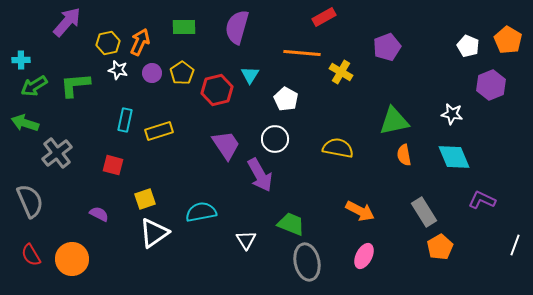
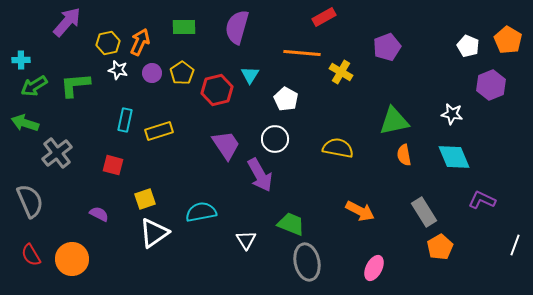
pink ellipse at (364, 256): moved 10 px right, 12 px down
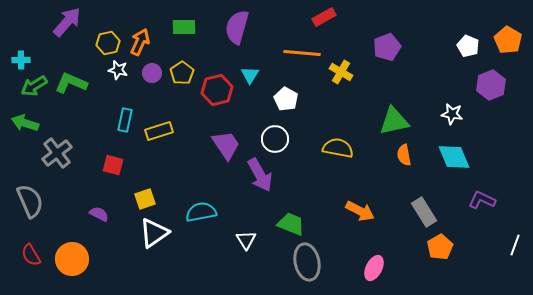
green L-shape at (75, 85): moved 4 px left, 2 px up; rotated 28 degrees clockwise
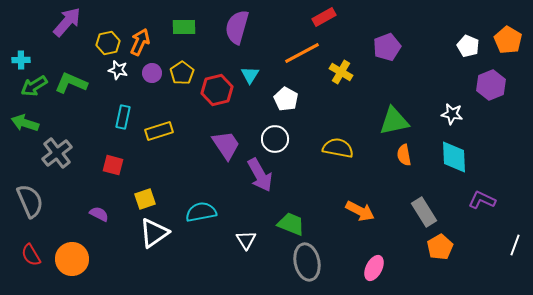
orange line at (302, 53): rotated 33 degrees counterclockwise
cyan rectangle at (125, 120): moved 2 px left, 3 px up
cyan diamond at (454, 157): rotated 20 degrees clockwise
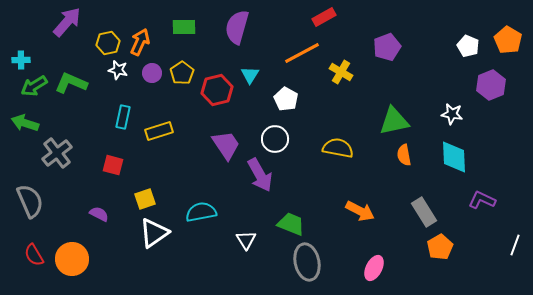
red semicircle at (31, 255): moved 3 px right
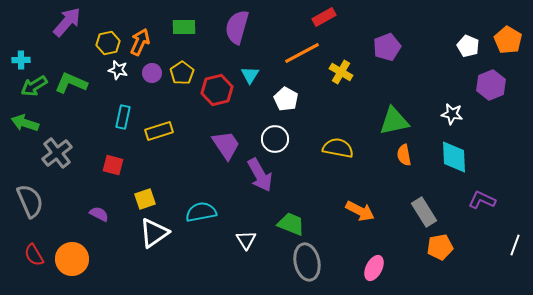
orange pentagon at (440, 247): rotated 20 degrees clockwise
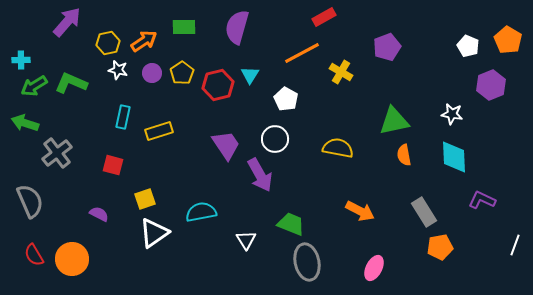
orange arrow at (140, 42): moved 4 px right, 1 px up; rotated 32 degrees clockwise
red hexagon at (217, 90): moved 1 px right, 5 px up
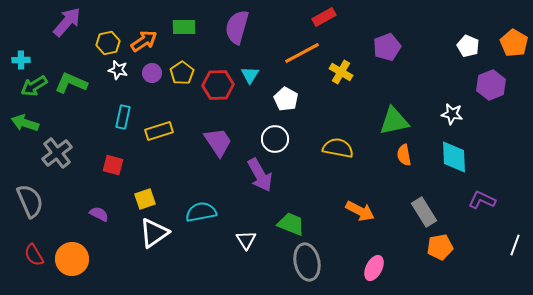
orange pentagon at (508, 40): moved 6 px right, 3 px down
red hexagon at (218, 85): rotated 12 degrees clockwise
purple trapezoid at (226, 145): moved 8 px left, 3 px up
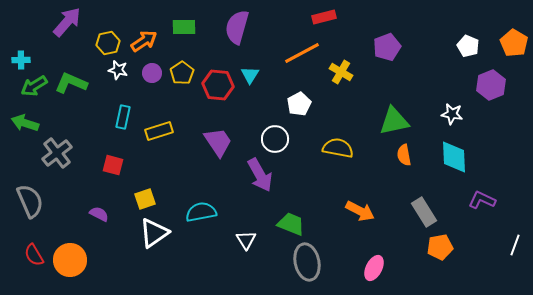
red rectangle at (324, 17): rotated 15 degrees clockwise
red hexagon at (218, 85): rotated 8 degrees clockwise
white pentagon at (286, 99): moved 13 px right, 5 px down; rotated 15 degrees clockwise
orange circle at (72, 259): moved 2 px left, 1 px down
